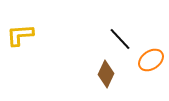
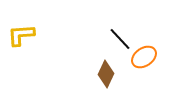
yellow L-shape: moved 1 px right
orange ellipse: moved 7 px left, 3 px up
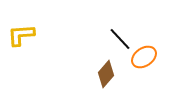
brown diamond: rotated 16 degrees clockwise
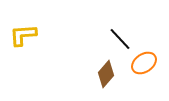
yellow L-shape: moved 2 px right
orange ellipse: moved 6 px down
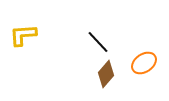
black line: moved 22 px left, 3 px down
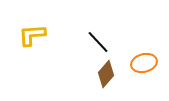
yellow L-shape: moved 9 px right
orange ellipse: rotated 20 degrees clockwise
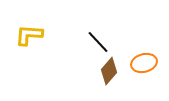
yellow L-shape: moved 3 px left; rotated 8 degrees clockwise
brown diamond: moved 3 px right, 3 px up
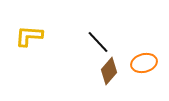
yellow L-shape: moved 1 px down
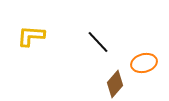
yellow L-shape: moved 2 px right
brown diamond: moved 6 px right, 13 px down
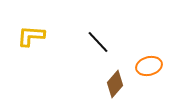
orange ellipse: moved 5 px right, 3 px down
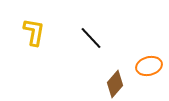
yellow L-shape: moved 3 px right, 4 px up; rotated 96 degrees clockwise
black line: moved 7 px left, 4 px up
